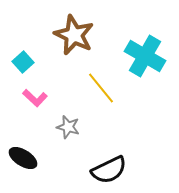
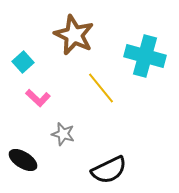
cyan cross: rotated 15 degrees counterclockwise
pink L-shape: moved 3 px right
gray star: moved 5 px left, 7 px down
black ellipse: moved 2 px down
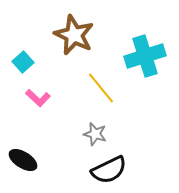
cyan cross: rotated 33 degrees counterclockwise
gray star: moved 32 px right
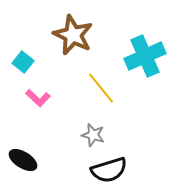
brown star: moved 1 px left
cyan cross: rotated 6 degrees counterclockwise
cyan square: rotated 10 degrees counterclockwise
gray star: moved 2 px left, 1 px down
black semicircle: rotated 9 degrees clockwise
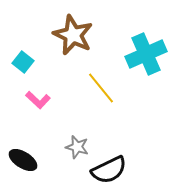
cyan cross: moved 1 px right, 2 px up
pink L-shape: moved 2 px down
gray star: moved 16 px left, 12 px down
black semicircle: rotated 9 degrees counterclockwise
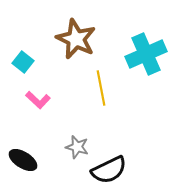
brown star: moved 3 px right, 4 px down
yellow line: rotated 28 degrees clockwise
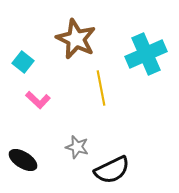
black semicircle: moved 3 px right
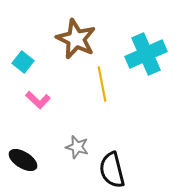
yellow line: moved 1 px right, 4 px up
black semicircle: rotated 102 degrees clockwise
